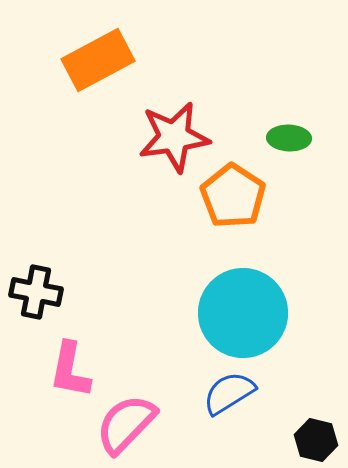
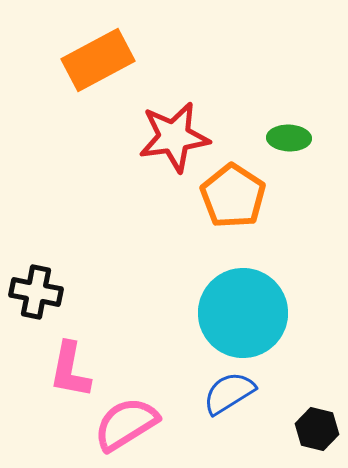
pink semicircle: rotated 14 degrees clockwise
black hexagon: moved 1 px right, 11 px up
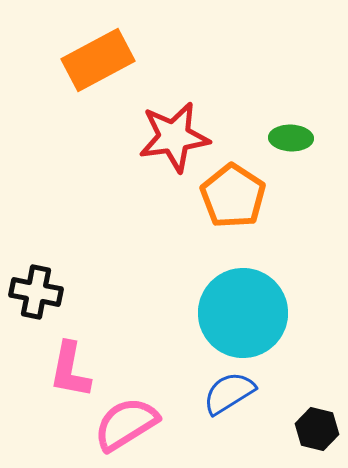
green ellipse: moved 2 px right
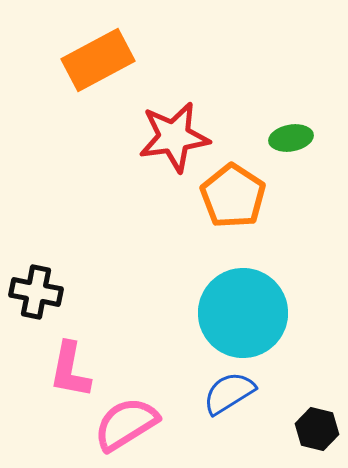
green ellipse: rotated 12 degrees counterclockwise
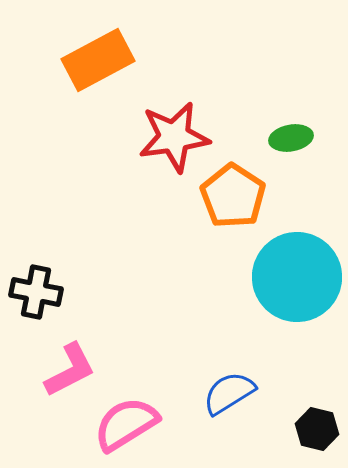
cyan circle: moved 54 px right, 36 px up
pink L-shape: rotated 128 degrees counterclockwise
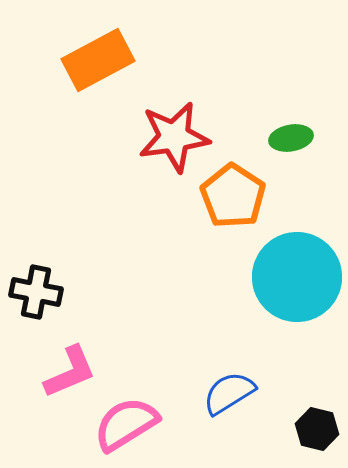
pink L-shape: moved 2 px down; rotated 4 degrees clockwise
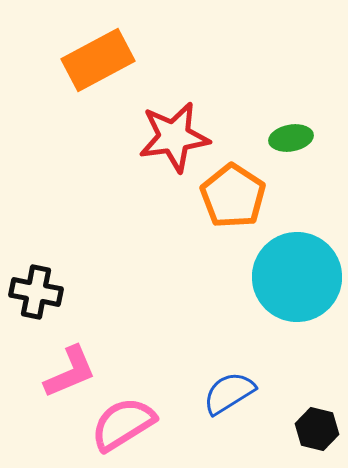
pink semicircle: moved 3 px left
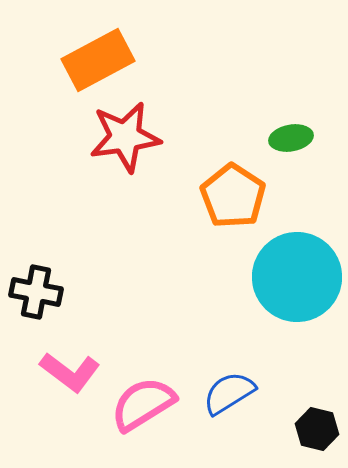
red star: moved 49 px left
pink L-shape: rotated 60 degrees clockwise
pink semicircle: moved 20 px right, 20 px up
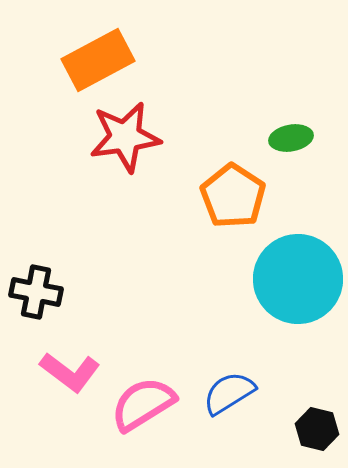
cyan circle: moved 1 px right, 2 px down
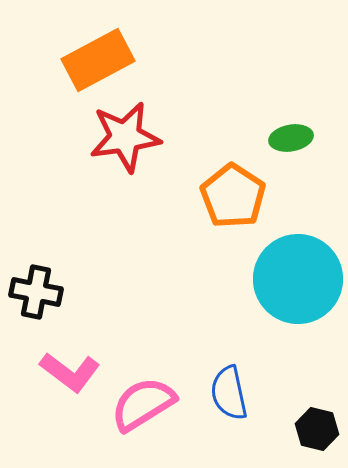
blue semicircle: rotated 70 degrees counterclockwise
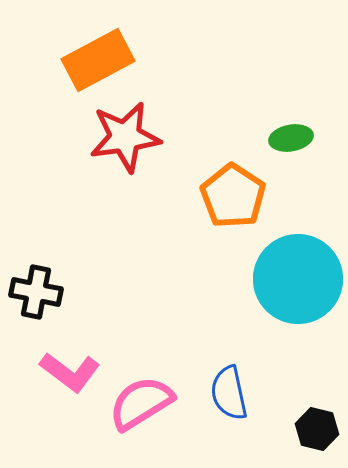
pink semicircle: moved 2 px left, 1 px up
